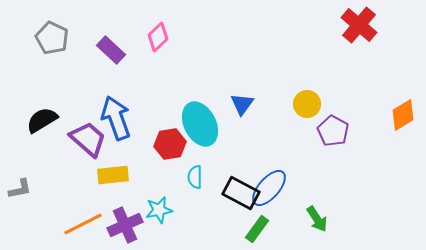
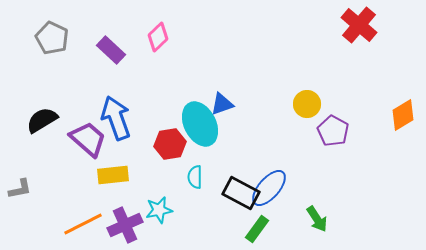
blue triangle: moved 20 px left; rotated 35 degrees clockwise
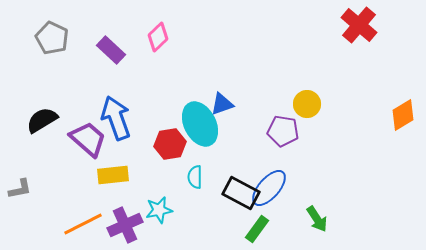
purple pentagon: moved 50 px left; rotated 20 degrees counterclockwise
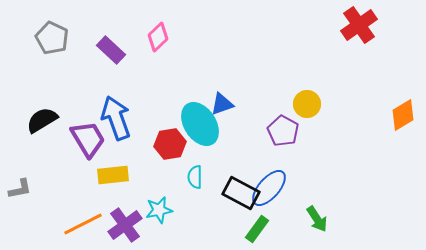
red cross: rotated 15 degrees clockwise
cyan ellipse: rotated 6 degrees counterclockwise
purple pentagon: rotated 20 degrees clockwise
purple trapezoid: rotated 18 degrees clockwise
purple cross: rotated 12 degrees counterclockwise
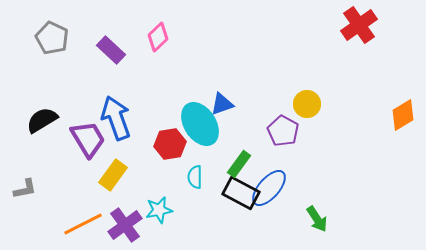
yellow rectangle: rotated 48 degrees counterclockwise
gray L-shape: moved 5 px right
green rectangle: moved 18 px left, 65 px up
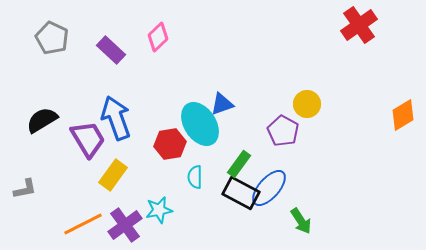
green arrow: moved 16 px left, 2 px down
